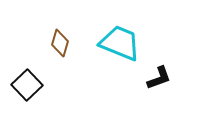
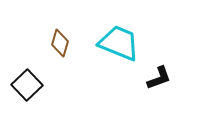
cyan trapezoid: moved 1 px left
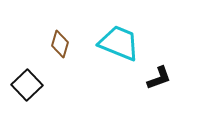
brown diamond: moved 1 px down
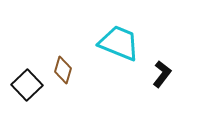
brown diamond: moved 3 px right, 26 px down
black L-shape: moved 3 px right, 4 px up; rotated 32 degrees counterclockwise
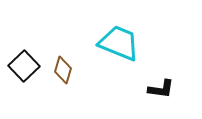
black L-shape: moved 1 px left, 15 px down; rotated 60 degrees clockwise
black square: moved 3 px left, 19 px up
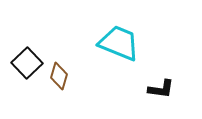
black square: moved 3 px right, 3 px up
brown diamond: moved 4 px left, 6 px down
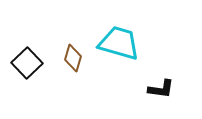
cyan trapezoid: rotated 6 degrees counterclockwise
brown diamond: moved 14 px right, 18 px up
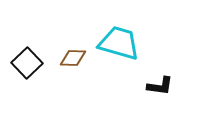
brown diamond: rotated 76 degrees clockwise
black L-shape: moved 1 px left, 3 px up
